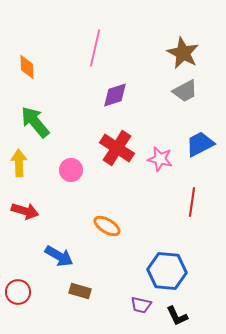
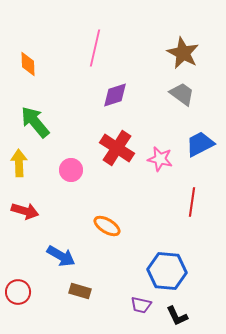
orange diamond: moved 1 px right, 3 px up
gray trapezoid: moved 3 px left, 3 px down; rotated 116 degrees counterclockwise
blue arrow: moved 2 px right
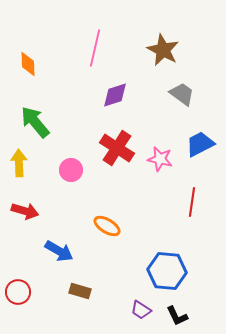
brown star: moved 20 px left, 3 px up
blue arrow: moved 2 px left, 5 px up
purple trapezoid: moved 5 px down; rotated 20 degrees clockwise
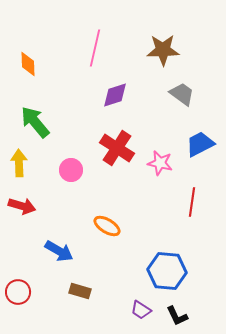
brown star: rotated 28 degrees counterclockwise
pink star: moved 4 px down
red arrow: moved 3 px left, 5 px up
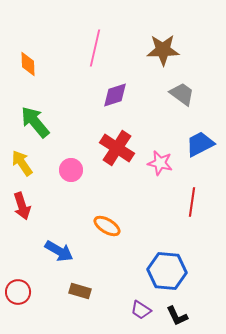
yellow arrow: moved 3 px right; rotated 32 degrees counterclockwise
red arrow: rotated 56 degrees clockwise
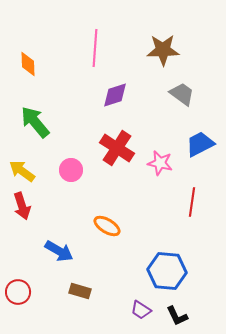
pink line: rotated 9 degrees counterclockwise
yellow arrow: moved 8 px down; rotated 20 degrees counterclockwise
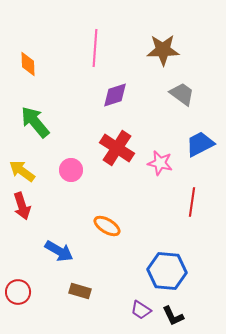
black L-shape: moved 4 px left
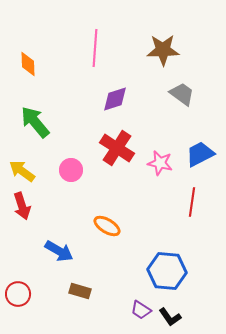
purple diamond: moved 4 px down
blue trapezoid: moved 10 px down
red circle: moved 2 px down
black L-shape: moved 3 px left, 1 px down; rotated 10 degrees counterclockwise
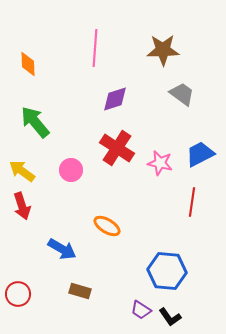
blue arrow: moved 3 px right, 2 px up
